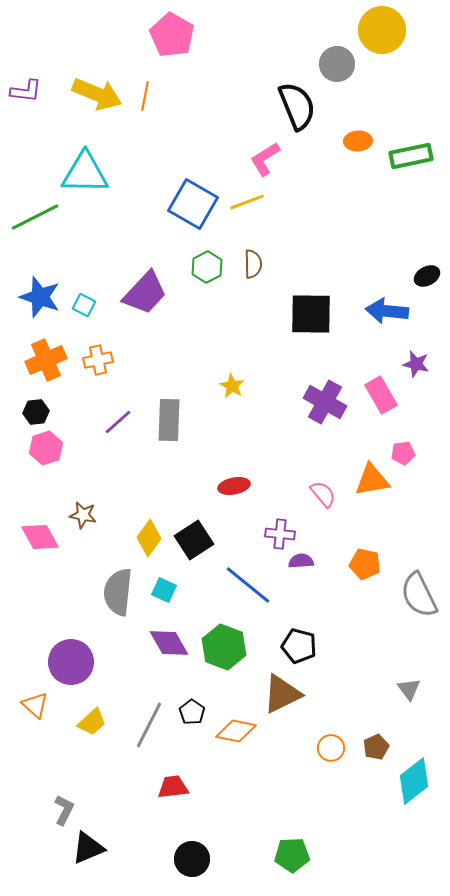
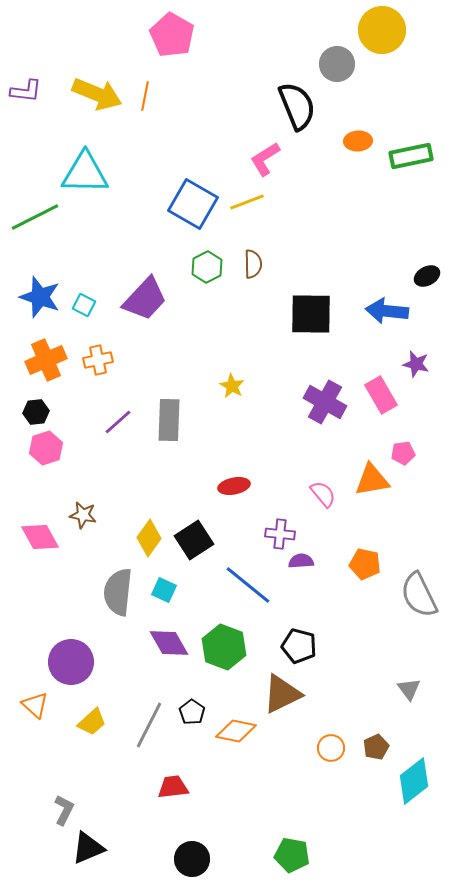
purple trapezoid at (145, 293): moved 6 px down
green pentagon at (292, 855): rotated 12 degrees clockwise
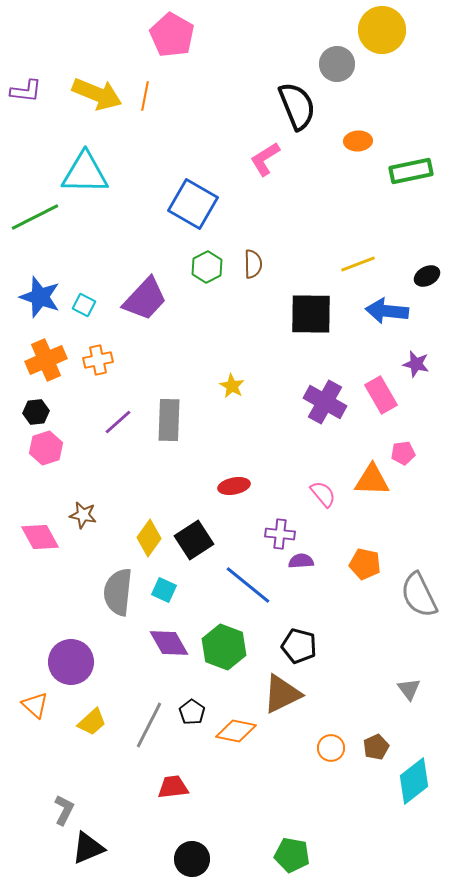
green rectangle at (411, 156): moved 15 px down
yellow line at (247, 202): moved 111 px right, 62 px down
orange triangle at (372, 480): rotated 12 degrees clockwise
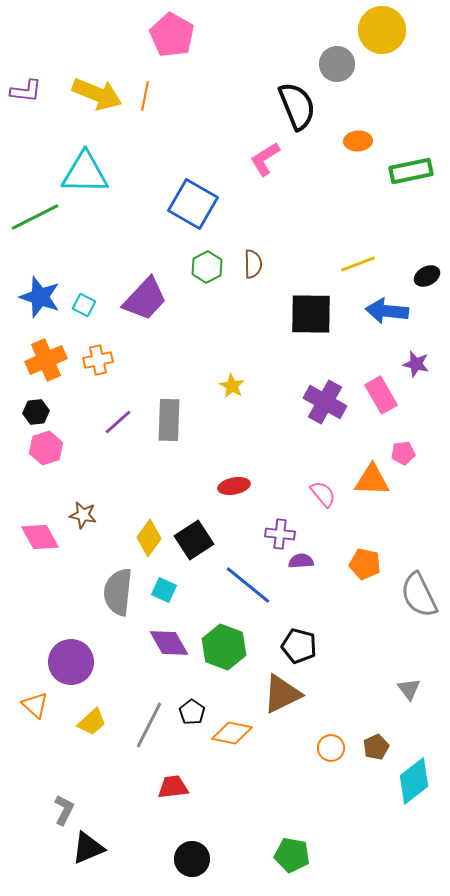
orange diamond at (236, 731): moved 4 px left, 2 px down
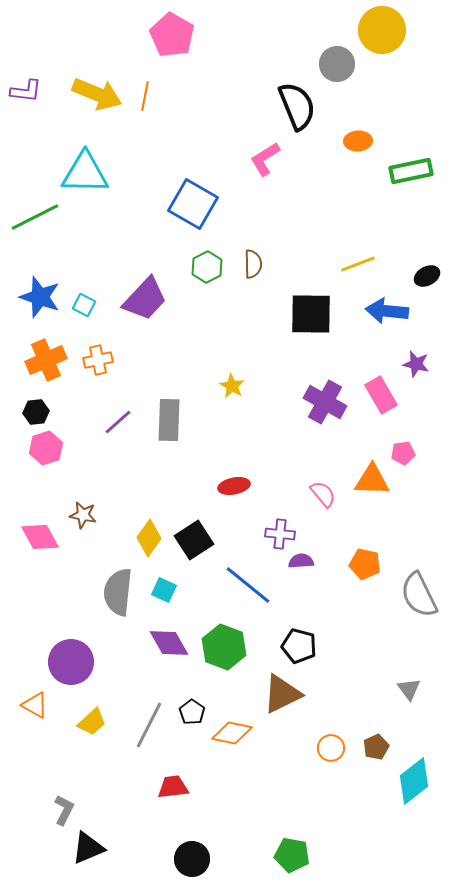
orange triangle at (35, 705): rotated 12 degrees counterclockwise
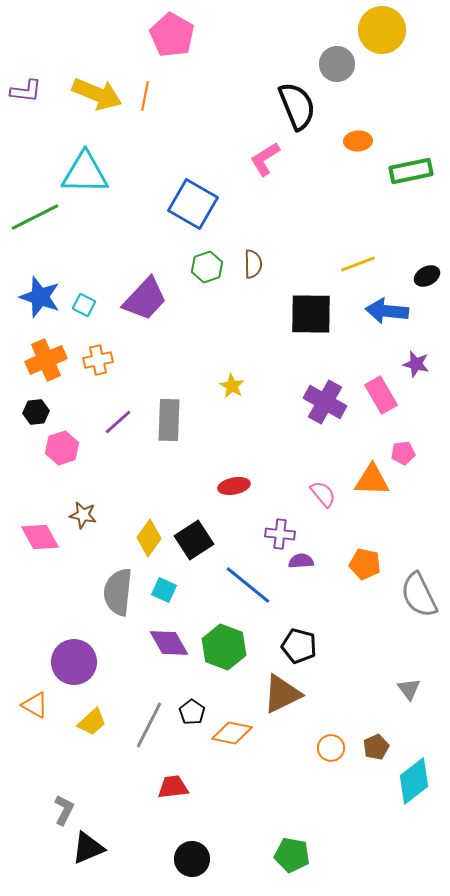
green hexagon at (207, 267): rotated 8 degrees clockwise
pink hexagon at (46, 448): moved 16 px right
purple circle at (71, 662): moved 3 px right
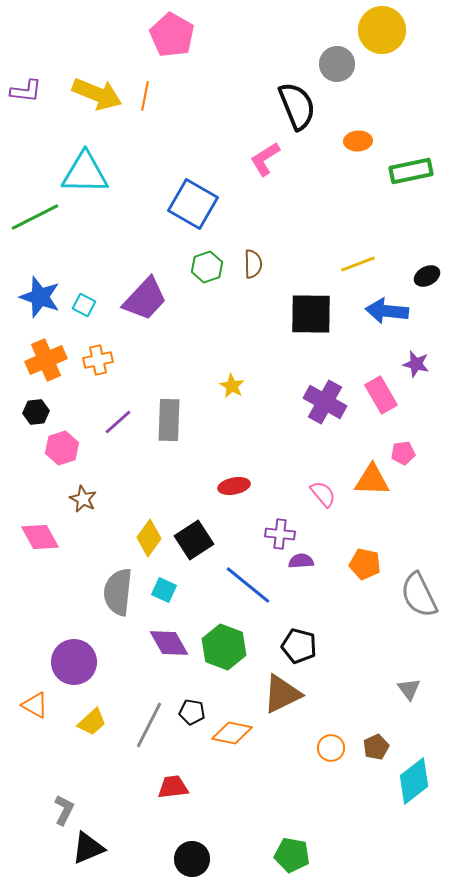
brown star at (83, 515): moved 16 px up; rotated 16 degrees clockwise
black pentagon at (192, 712): rotated 25 degrees counterclockwise
